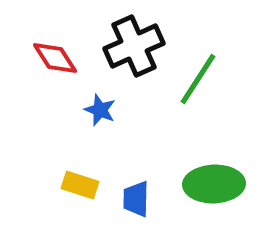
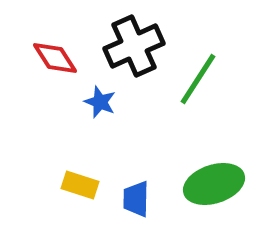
blue star: moved 8 px up
green ellipse: rotated 16 degrees counterclockwise
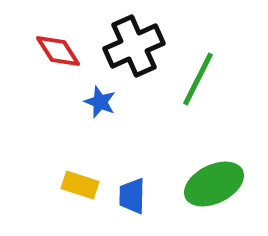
red diamond: moved 3 px right, 7 px up
green line: rotated 6 degrees counterclockwise
green ellipse: rotated 8 degrees counterclockwise
blue trapezoid: moved 4 px left, 3 px up
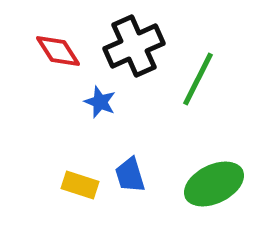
blue trapezoid: moved 2 px left, 21 px up; rotated 18 degrees counterclockwise
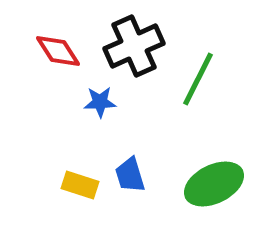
blue star: rotated 24 degrees counterclockwise
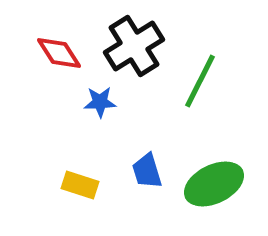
black cross: rotated 8 degrees counterclockwise
red diamond: moved 1 px right, 2 px down
green line: moved 2 px right, 2 px down
blue trapezoid: moved 17 px right, 4 px up
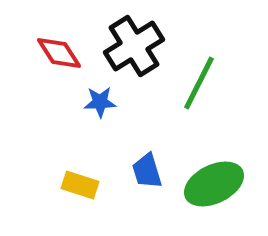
green line: moved 1 px left, 2 px down
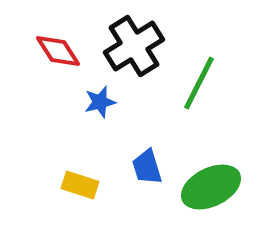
red diamond: moved 1 px left, 2 px up
blue star: rotated 12 degrees counterclockwise
blue trapezoid: moved 4 px up
green ellipse: moved 3 px left, 3 px down
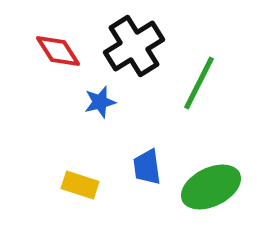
blue trapezoid: rotated 9 degrees clockwise
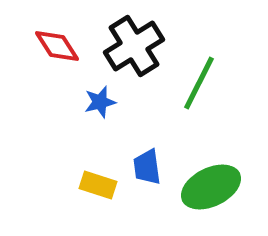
red diamond: moved 1 px left, 5 px up
yellow rectangle: moved 18 px right
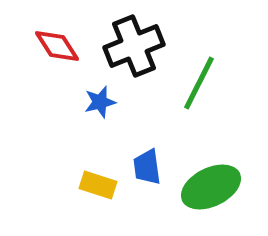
black cross: rotated 10 degrees clockwise
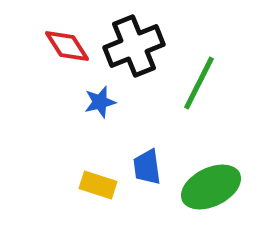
red diamond: moved 10 px right
